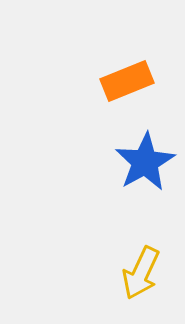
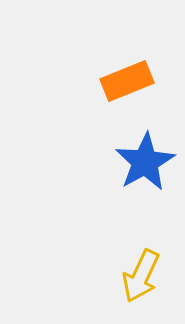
yellow arrow: moved 3 px down
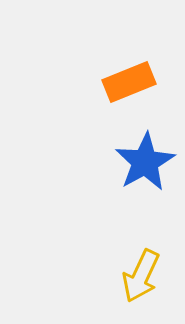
orange rectangle: moved 2 px right, 1 px down
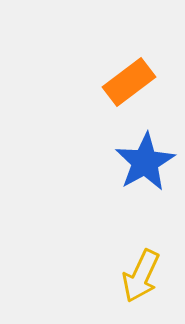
orange rectangle: rotated 15 degrees counterclockwise
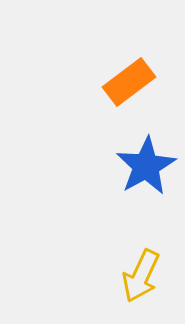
blue star: moved 1 px right, 4 px down
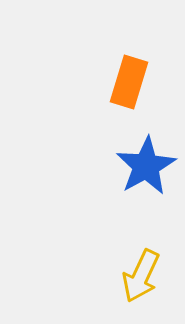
orange rectangle: rotated 36 degrees counterclockwise
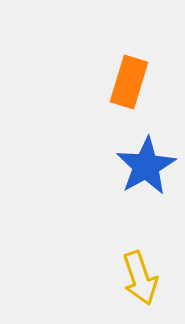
yellow arrow: moved 1 px left, 2 px down; rotated 44 degrees counterclockwise
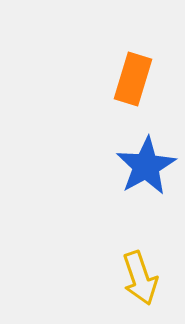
orange rectangle: moved 4 px right, 3 px up
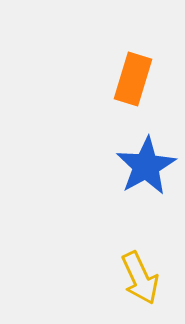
yellow arrow: rotated 6 degrees counterclockwise
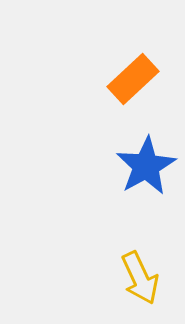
orange rectangle: rotated 30 degrees clockwise
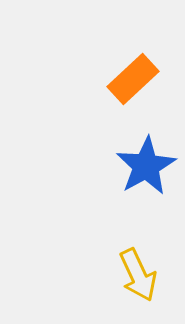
yellow arrow: moved 2 px left, 3 px up
